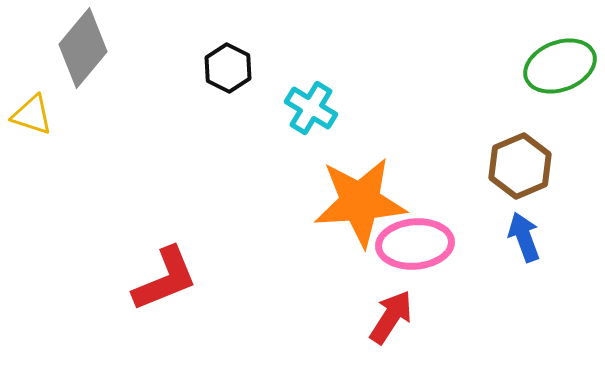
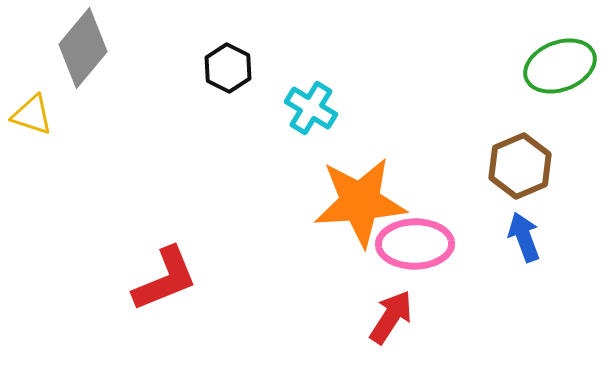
pink ellipse: rotated 4 degrees clockwise
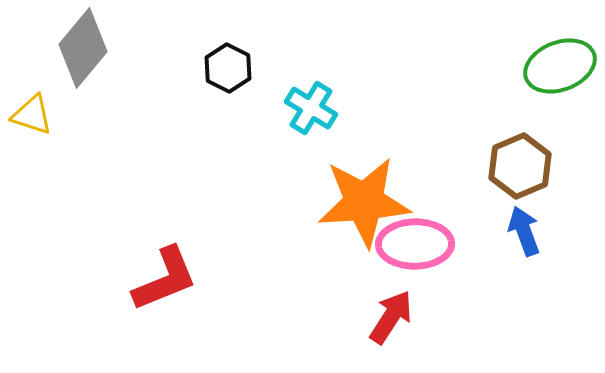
orange star: moved 4 px right
blue arrow: moved 6 px up
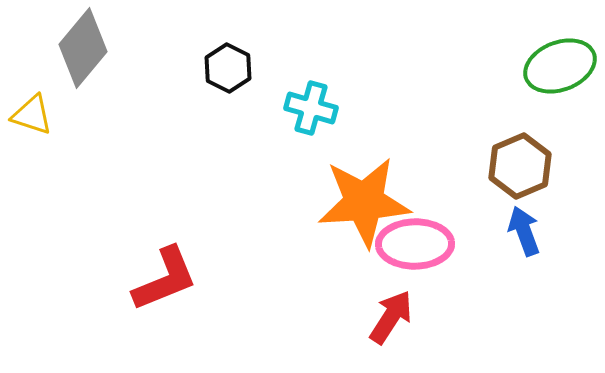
cyan cross: rotated 15 degrees counterclockwise
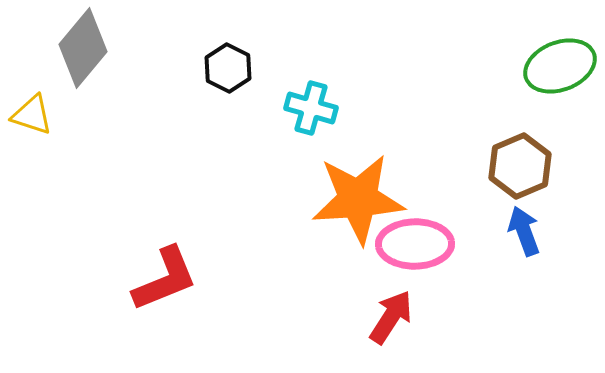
orange star: moved 6 px left, 3 px up
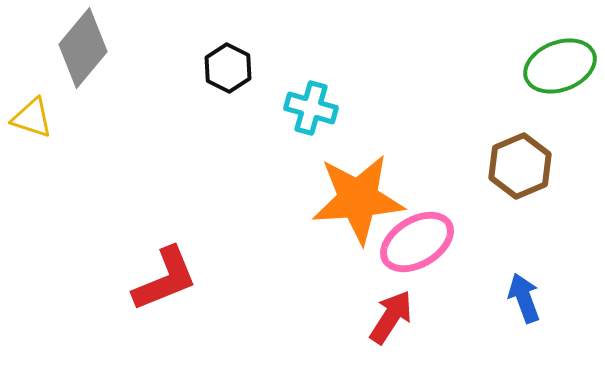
yellow triangle: moved 3 px down
blue arrow: moved 67 px down
pink ellipse: moved 2 px right, 2 px up; rotated 30 degrees counterclockwise
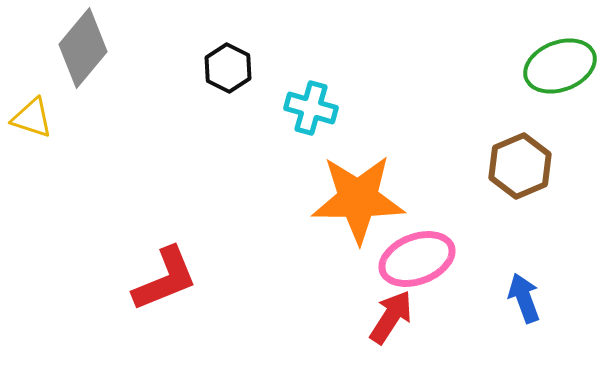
orange star: rotated 4 degrees clockwise
pink ellipse: moved 17 px down; rotated 10 degrees clockwise
